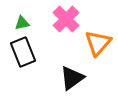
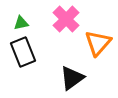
green triangle: moved 1 px left
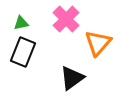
black rectangle: rotated 44 degrees clockwise
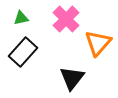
green triangle: moved 5 px up
black rectangle: rotated 20 degrees clockwise
black triangle: rotated 16 degrees counterclockwise
